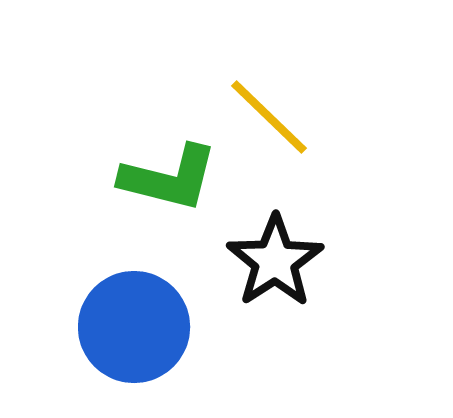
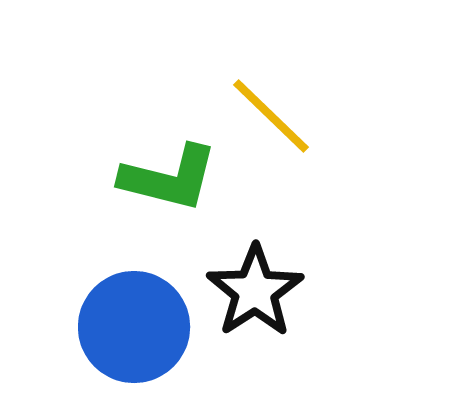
yellow line: moved 2 px right, 1 px up
black star: moved 20 px left, 30 px down
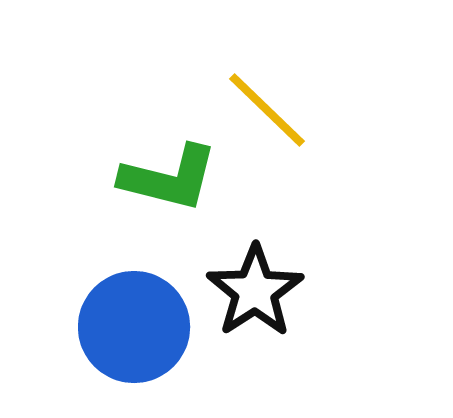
yellow line: moved 4 px left, 6 px up
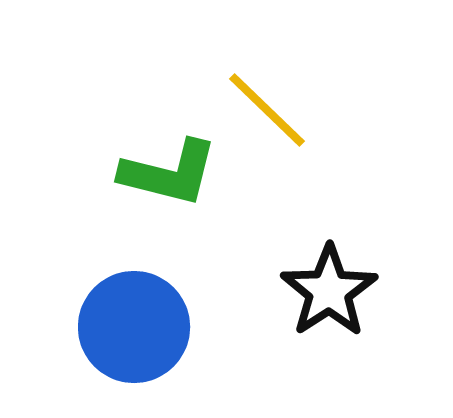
green L-shape: moved 5 px up
black star: moved 74 px right
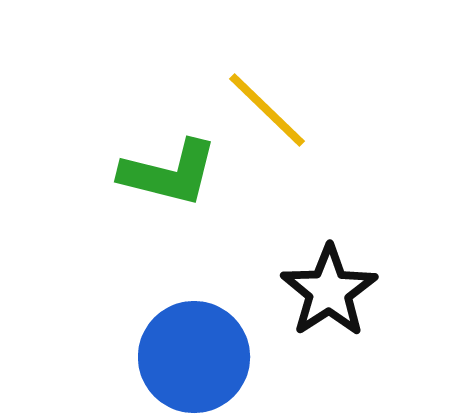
blue circle: moved 60 px right, 30 px down
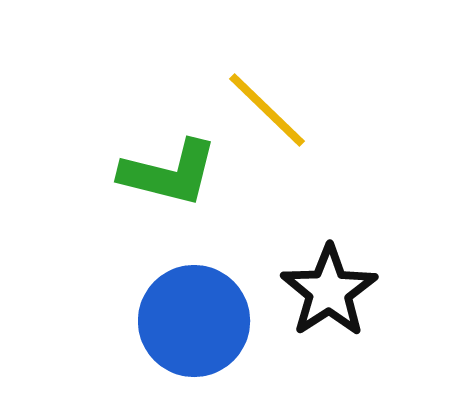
blue circle: moved 36 px up
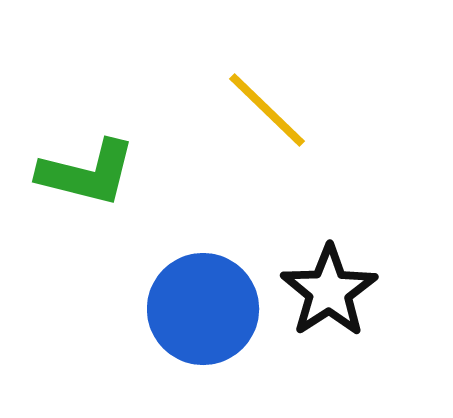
green L-shape: moved 82 px left
blue circle: moved 9 px right, 12 px up
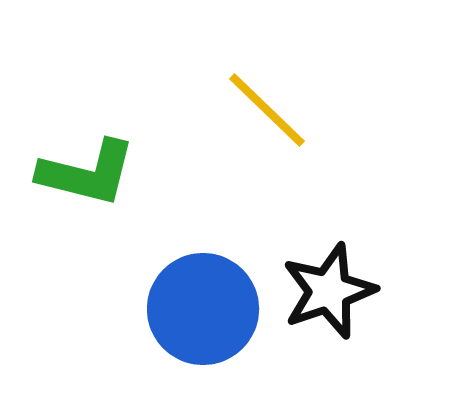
black star: rotated 14 degrees clockwise
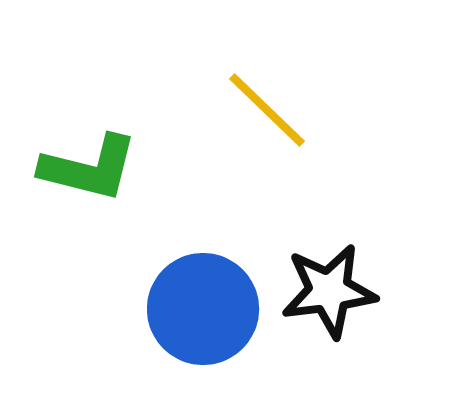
green L-shape: moved 2 px right, 5 px up
black star: rotated 12 degrees clockwise
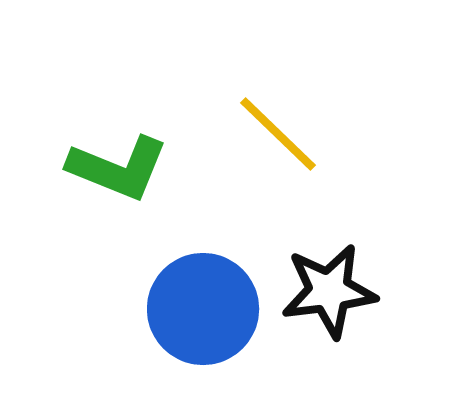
yellow line: moved 11 px right, 24 px down
green L-shape: moved 29 px right; rotated 8 degrees clockwise
